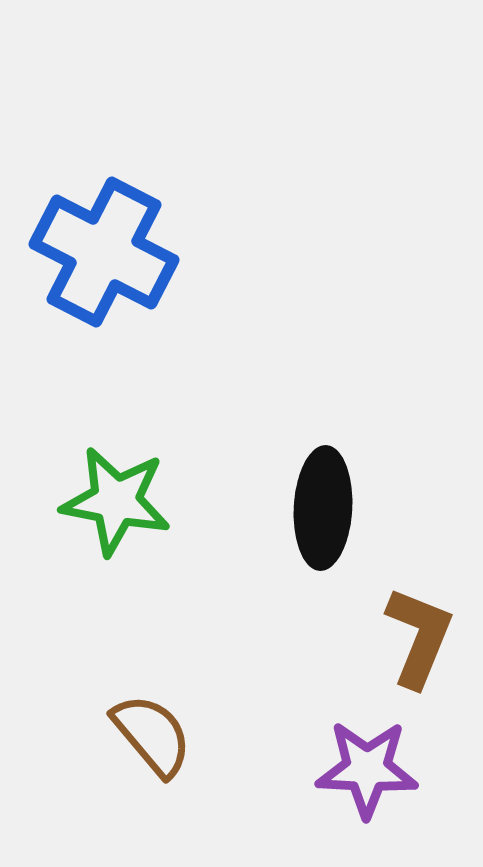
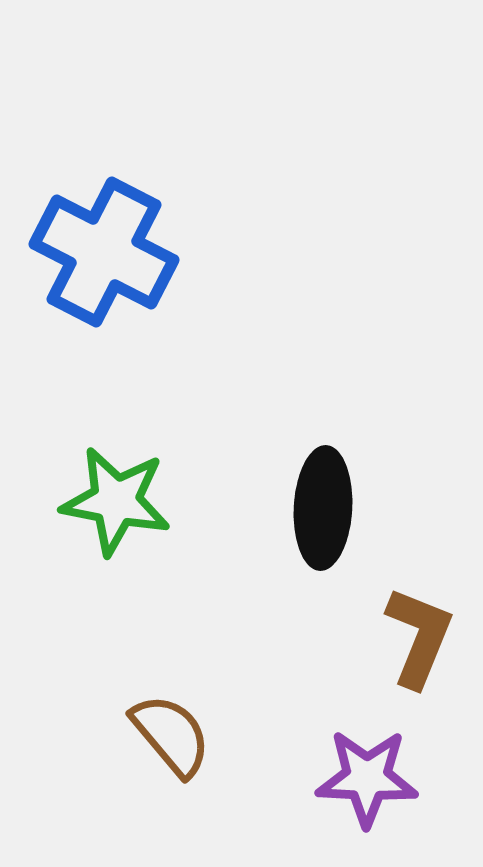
brown semicircle: moved 19 px right
purple star: moved 9 px down
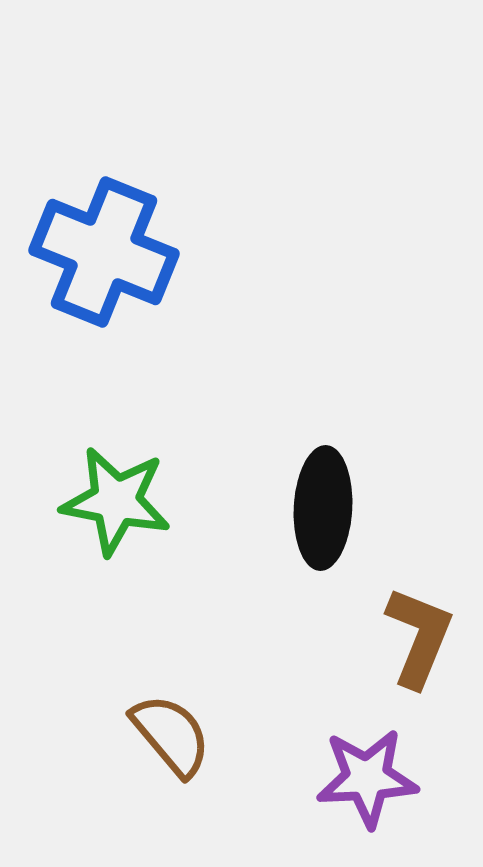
blue cross: rotated 5 degrees counterclockwise
purple star: rotated 6 degrees counterclockwise
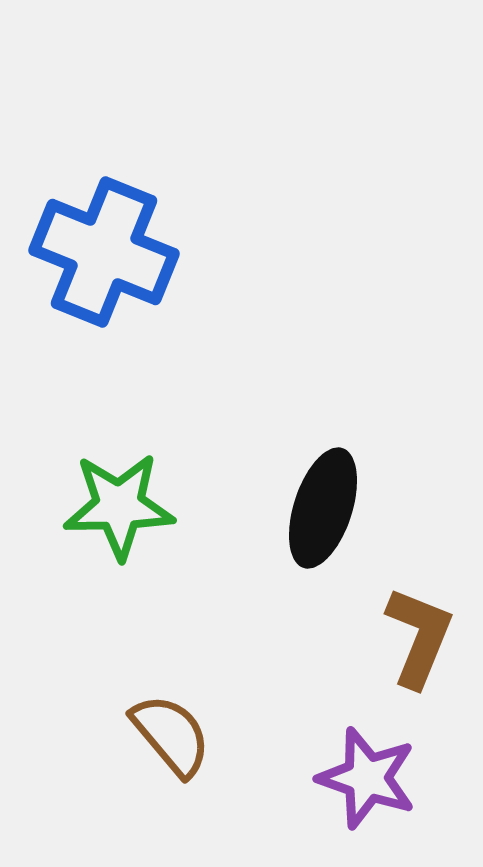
green star: moved 3 px right, 5 px down; rotated 12 degrees counterclockwise
black ellipse: rotated 15 degrees clockwise
purple star: rotated 22 degrees clockwise
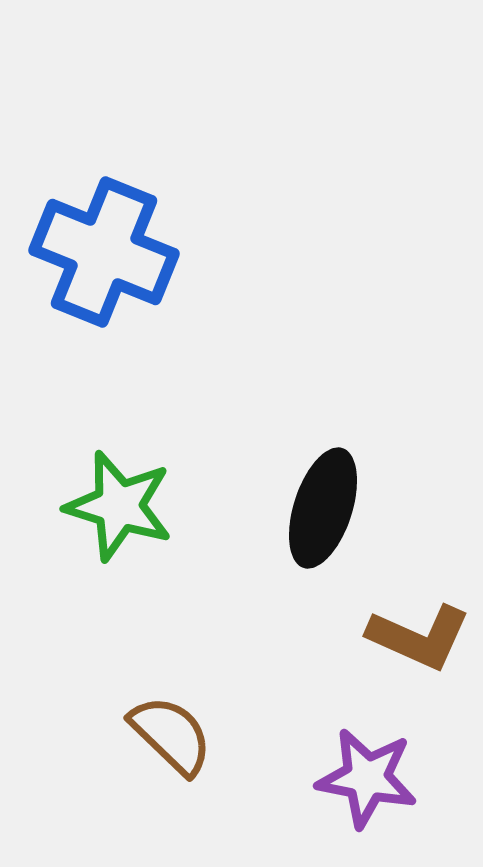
green star: rotated 18 degrees clockwise
brown L-shape: rotated 92 degrees clockwise
brown semicircle: rotated 6 degrees counterclockwise
purple star: rotated 8 degrees counterclockwise
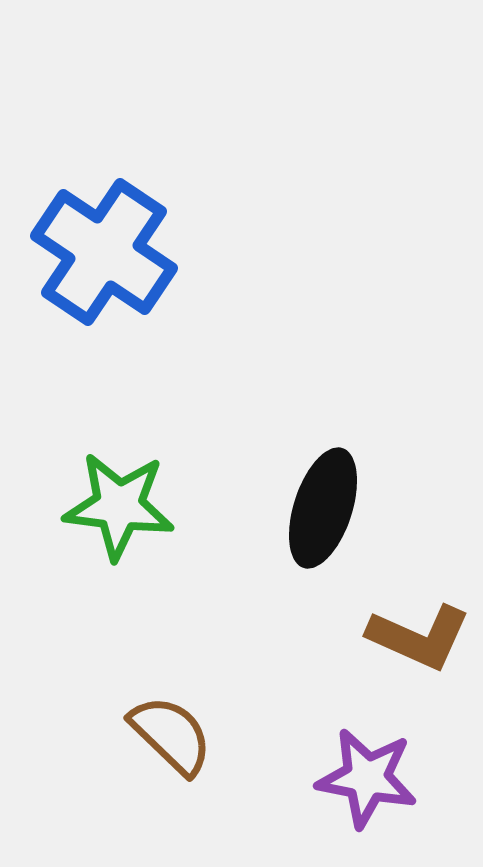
blue cross: rotated 12 degrees clockwise
green star: rotated 10 degrees counterclockwise
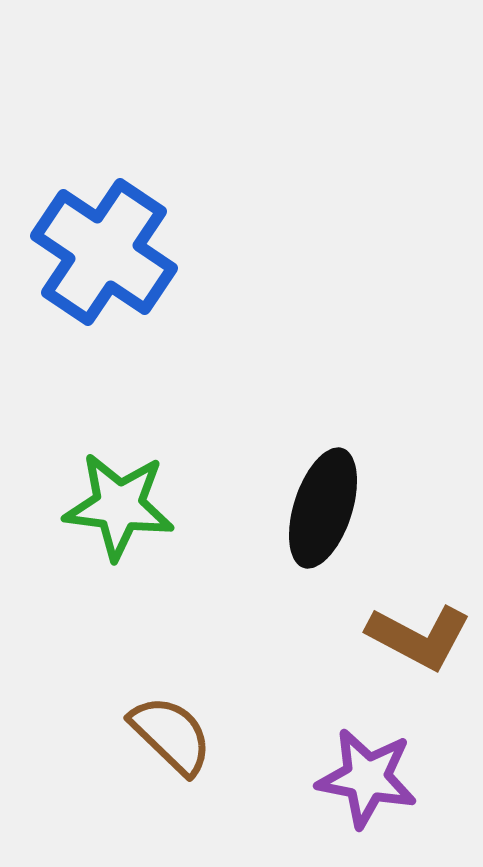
brown L-shape: rotated 4 degrees clockwise
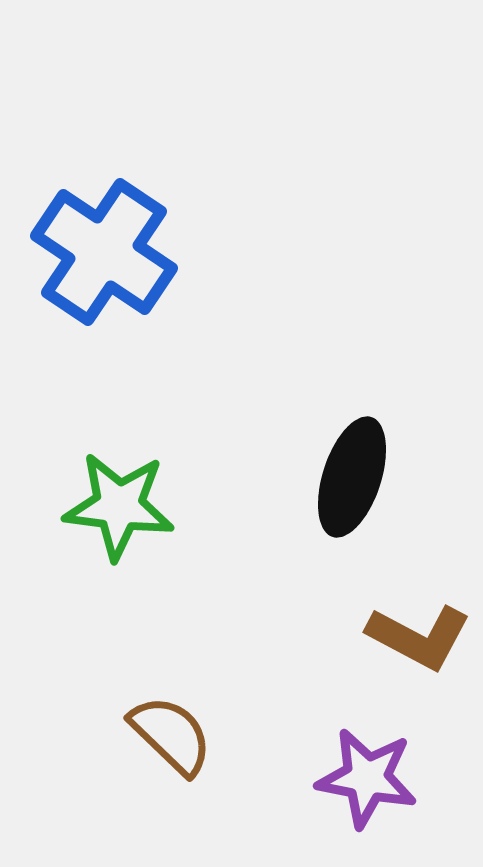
black ellipse: moved 29 px right, 31 px up
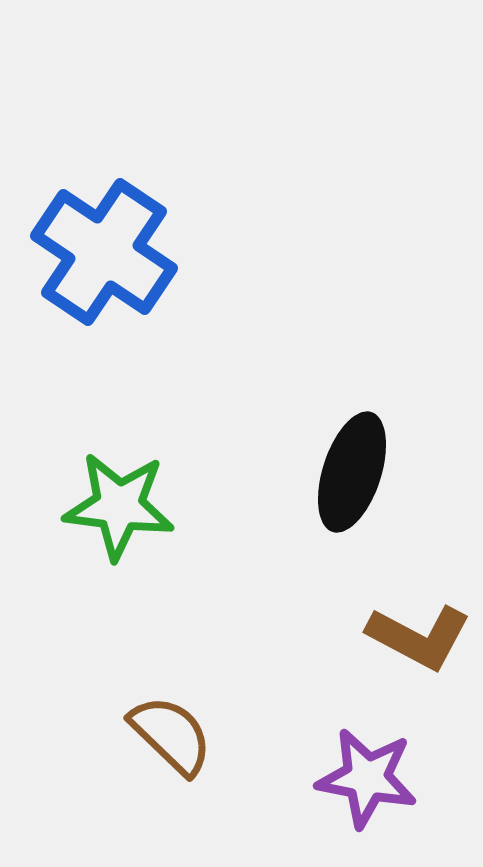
black ellipse: moved 5 px up
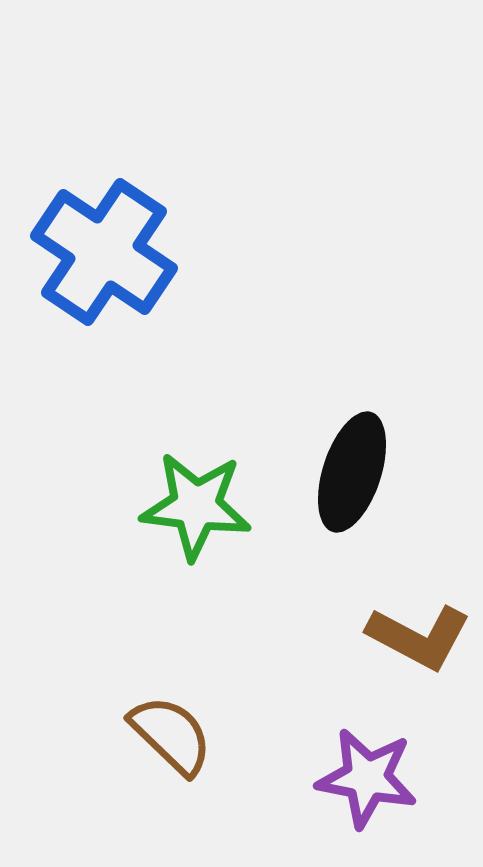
green star: moved 77 px right
